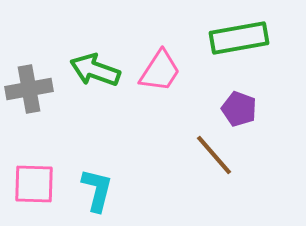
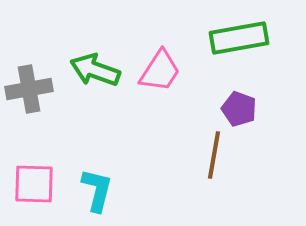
brown line: rotated 51 degrees clockwise
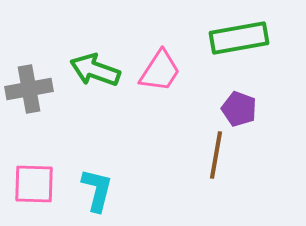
brown line: moved 2 px right
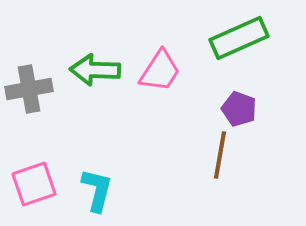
green rectangle: rotated 14 degrees counterclockwise
green arrow: rotated 18 degrees counterclockwise
brown line: moved 4 px right
pink square: rotated 21 degrees counterclockwise
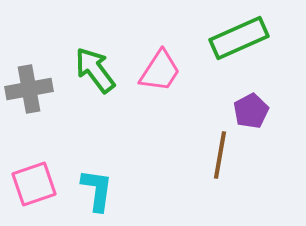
green arrow: rotated 51 degrees clockwise
purple pentagon: moved 12 px right, 2 px down; rotated 24 degrees clockwise
cyan L-shape: rotated 6 degrees counterclockwise
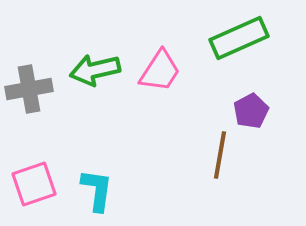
green arrow: rotated 66 degrees counterclockwise
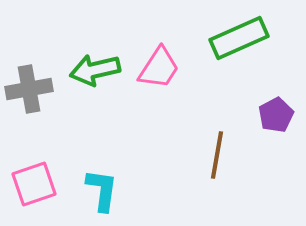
pink trapezoid: moved 1 px left, 3 px up
purple pentagon: moved 25 px right, 4 px down
brown line: moved 3 px left
cyan L-shape: moved 5 px right
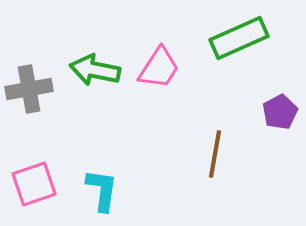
green arrow: rotated 24 degrees clockwise
purple pentagon: moved 4 px right, 3 px up
brown line: moved 2 px left, 1 px up
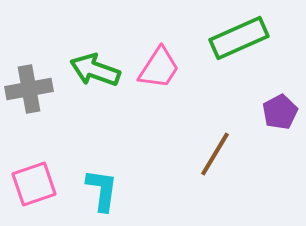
green arrow: rotated 9 degrees clockwise
brown line: rotated 21 degrees clockwise
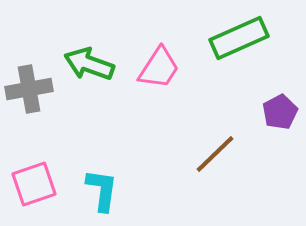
green arrow: moved 6 px left, 6 px up
brown line: rotated 15 degrees clockwise
